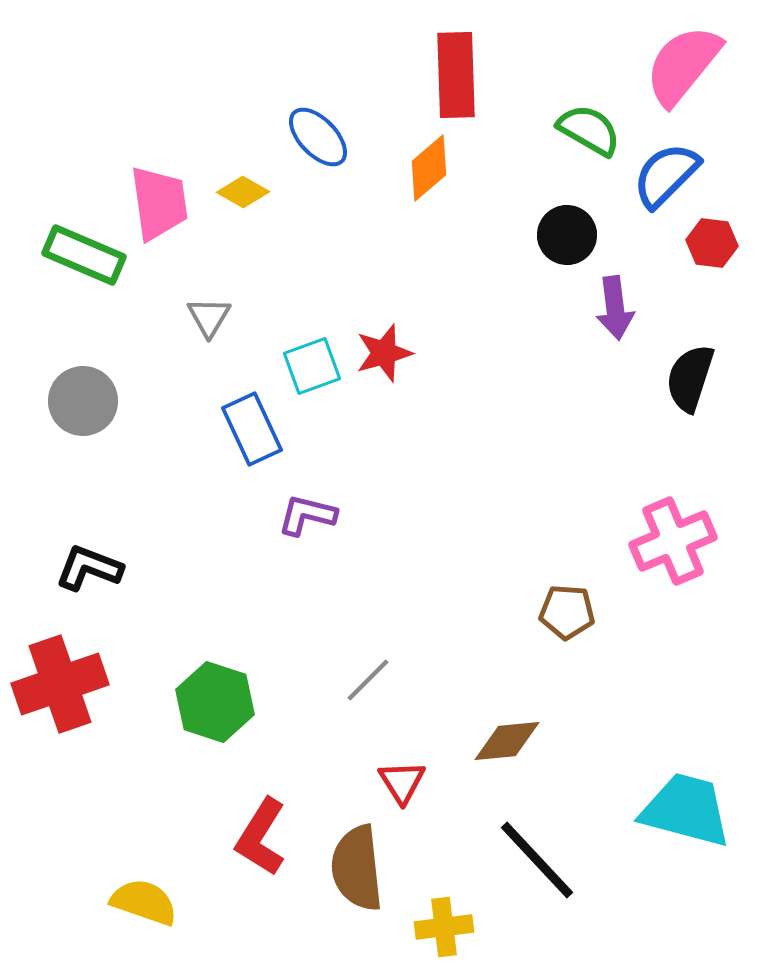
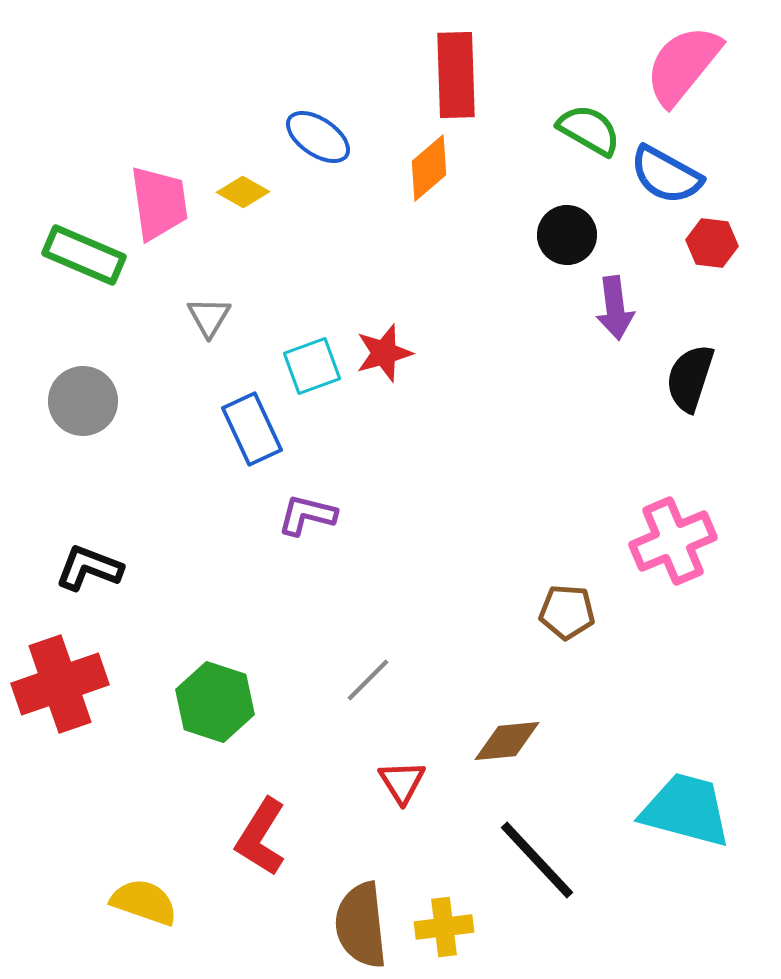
blue ellipse: rotated 12 degrees counterclockwise
blue semicircle: rotated 106 degrees counterclockwise
brown semicircle: moved 4 px right, 57 px down
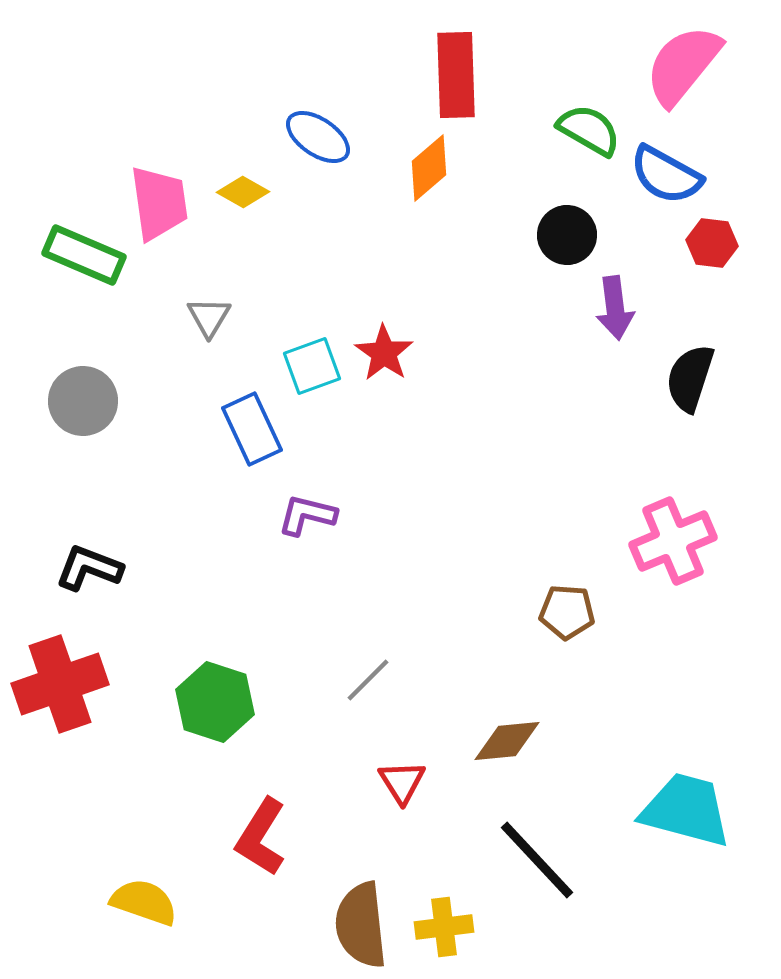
red star: rotated 22 degrees counterclockwise
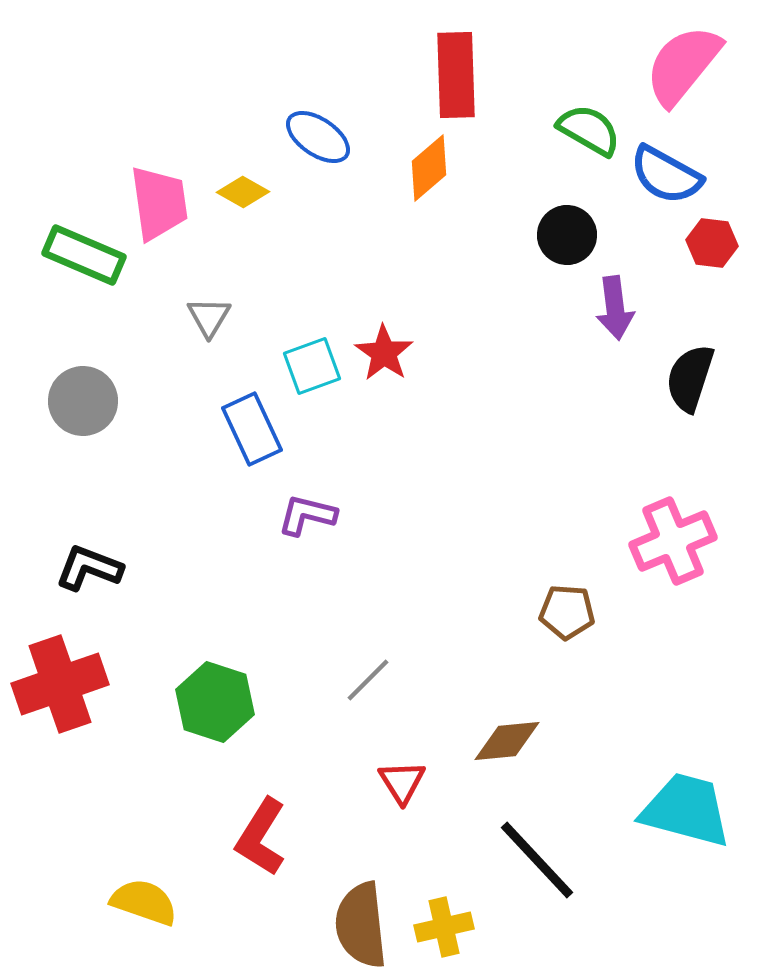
yellow cross: rotated 6 degrees counterclockwise
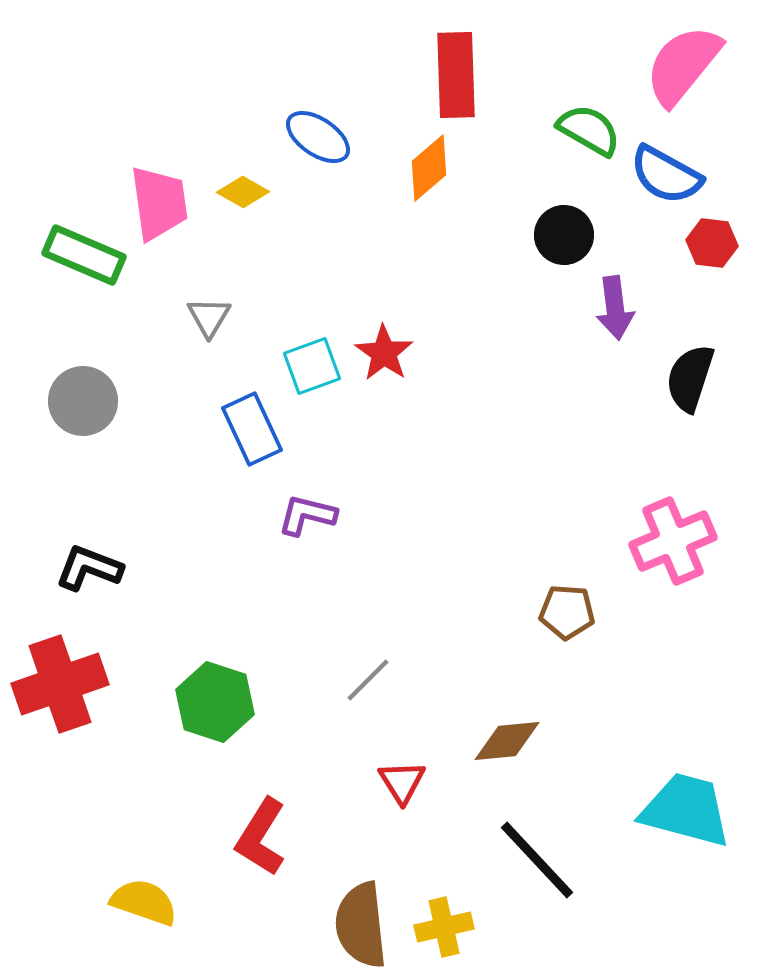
black circle: moved 3 px left
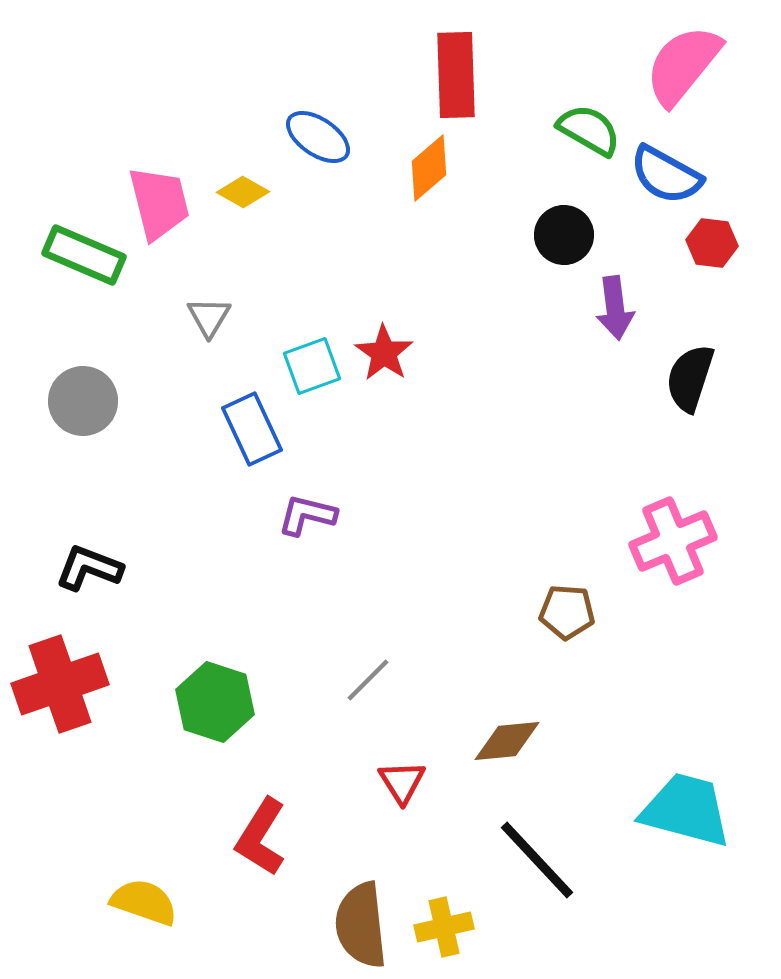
pink trapezoid: rotated 6 degrees counterclockwise
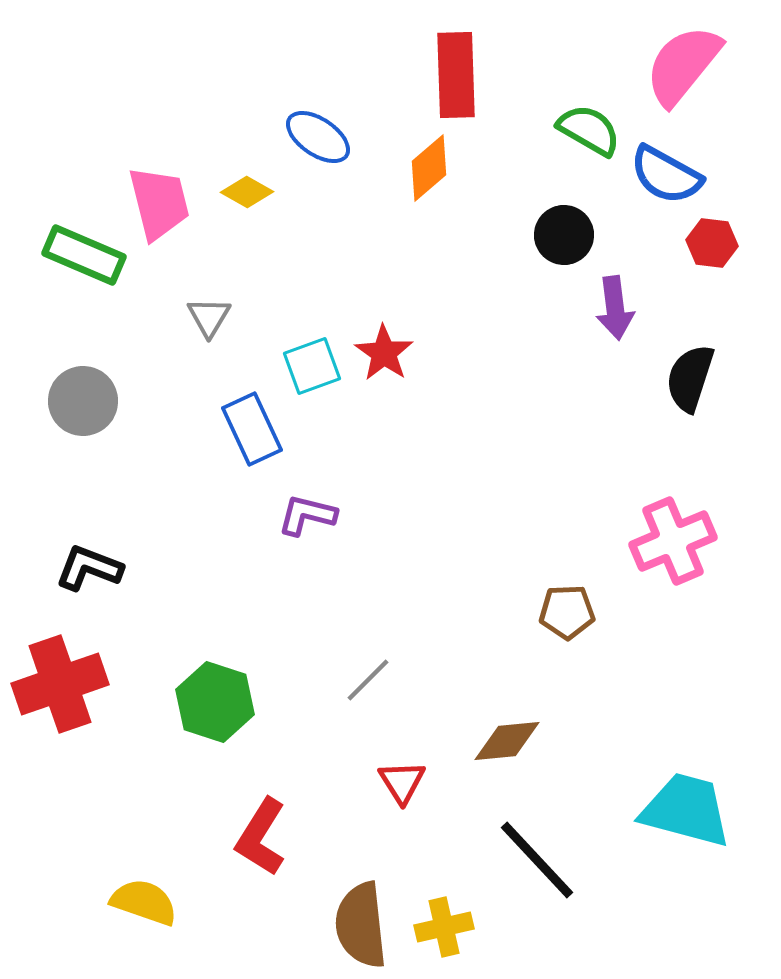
yellow diamond: moved 4 px right
brown pentagon: rotated 6 degrees counterclockwise
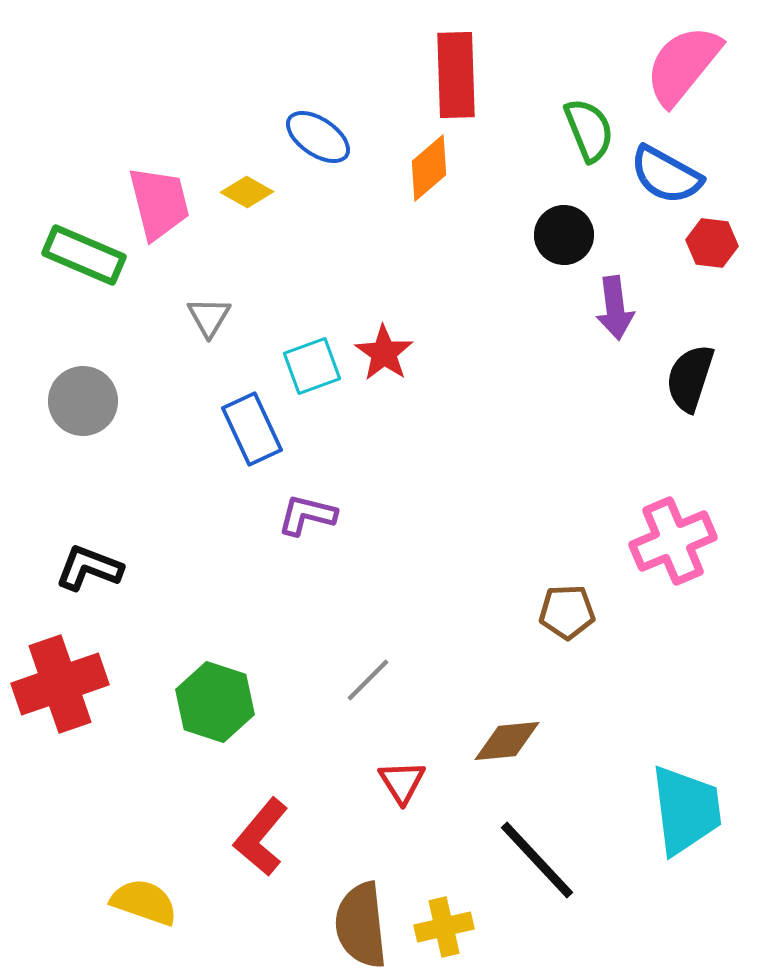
green semicircle: rotated 38 degrees clockwise
cyan trapezoid: rotated 68 degrees clockwise
red L-shape: rotated 8 degrees clockwise
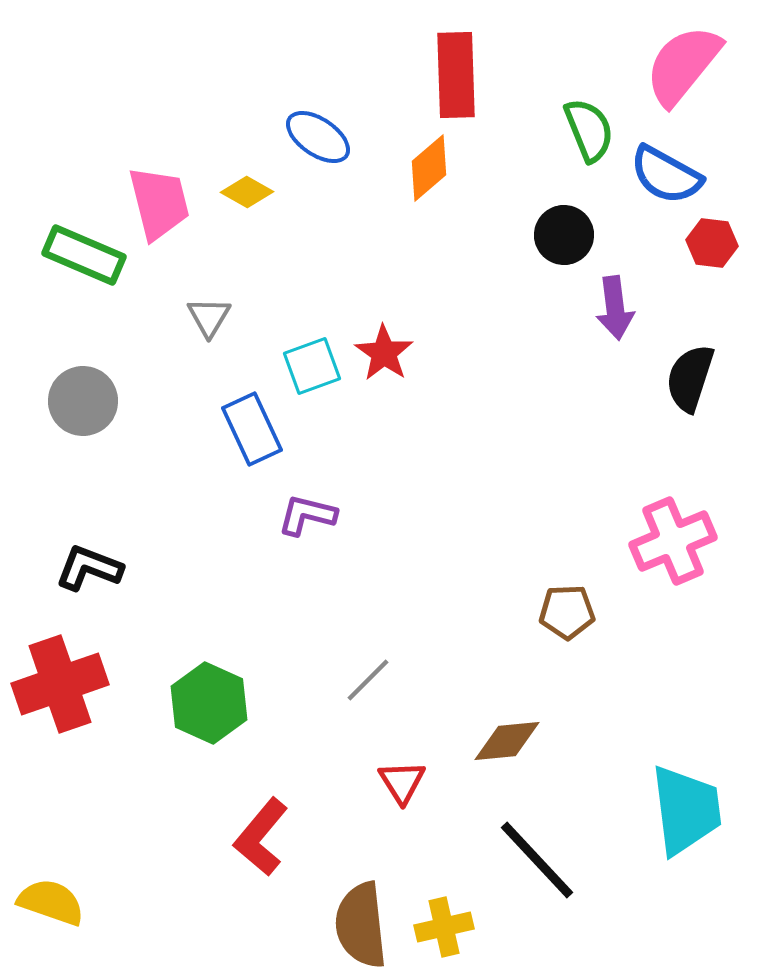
green hexagon: moved 6 px left, 1 px down; rotated 6 degrees clockwise
yellow semicircle: moved 93 px left
